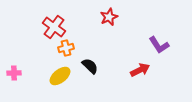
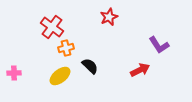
red cross: moved 2 px left
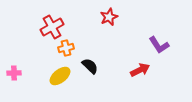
red cross: rotated 25 degrees clockwise
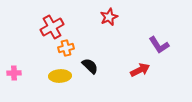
yellow ellipse: rotated 35 degrees clockwise
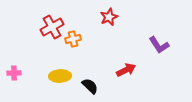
orange cross: moved 7 px right, 9 px up
black semicircle: moved 20 px down
red arrow: moved 14 px left
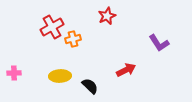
red star: moved 2 px left, 1 px up
purple L-shape: moved 2 px up
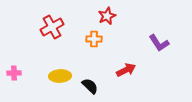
orange cross: moved 21 px right; rotated 14 degrees clockwise
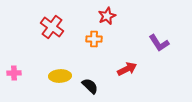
red cross: rotated 25 degrees counterclockwise
red arrow: moved 1 px right, 1 px up
